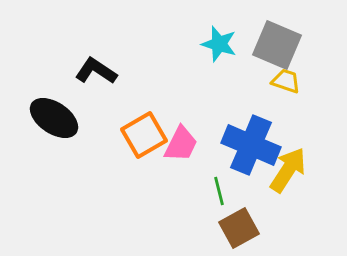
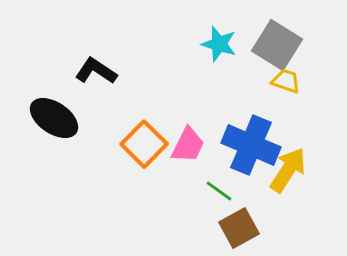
gray square: rotated 9 degrees clockwise
orange square: moved 9 px down; rotated 15 degrees counterclockwise
pink trapezoid: moved 7 px right, 1 px down
green line: rotated 40 degrees counterclockwise
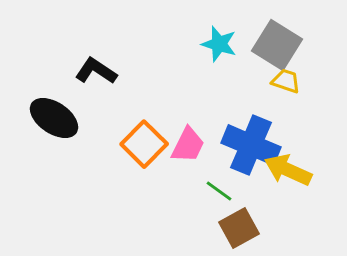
yellow arrow: rotated 99 degrees counterclockwise
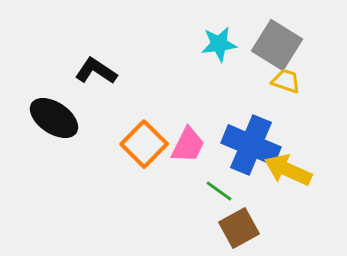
cyan star: rotated 24 degrees counterclockwise
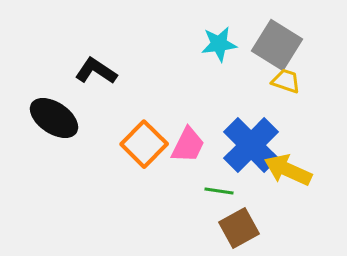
blue cross: rotated 22 degrees clockwise
green line: rotated 28 degrees counterclockwise
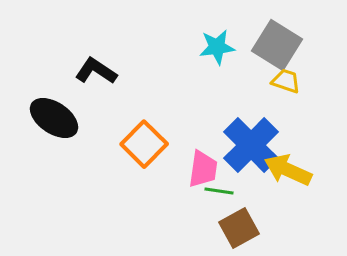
cyan star: moved 2 px left, 3 px down
pink trapezoid: moved 15 px right, 24 px down; rotated 18 degrees counterclockwise
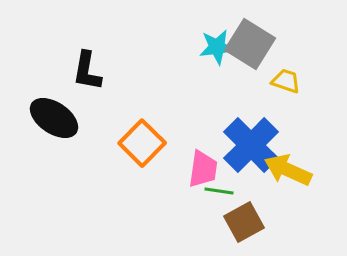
gray square: moved 27 px left, 1 px up
black L-shape: moved 9 px left; rotated 114 degrees counterclockwise
orange square: moved 2 px left, 1 px up
brown square: moved 5 px right, 6 px up
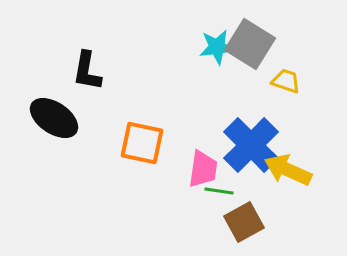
orange square: rotated 33 degrees counterclockwise
